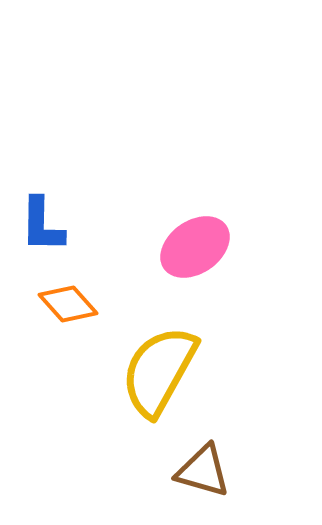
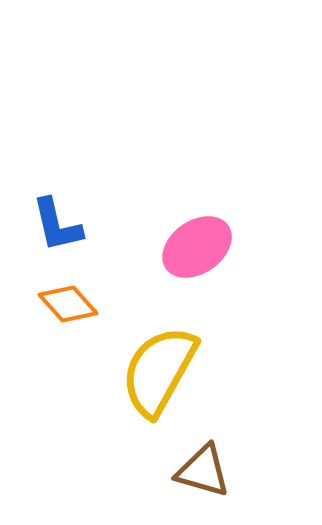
blue L-shape: moved 15 px right; rotated 14 degrees counterclockwise
pink ellipse: moved 2 px right
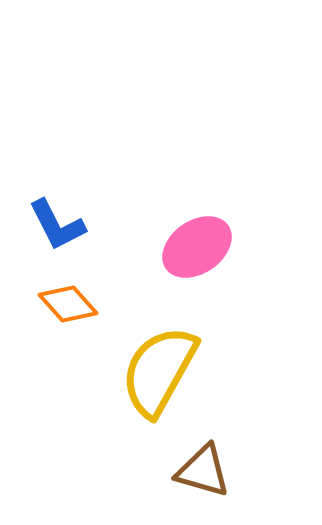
blue L-shape: rotated 14 degrees counterclockwise
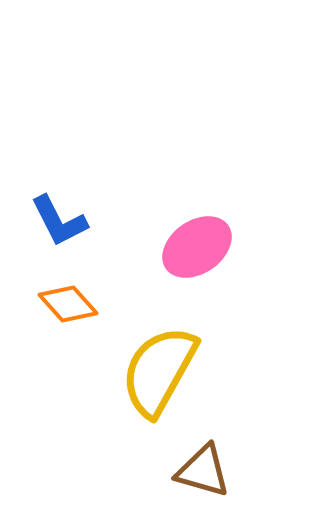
blue L-shape: moved 2 px right, 4 px up
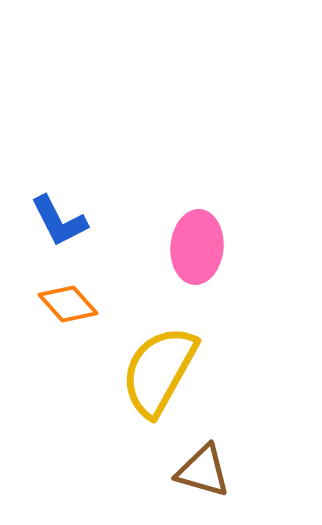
pink ellipse: rotated 50 degrees counterclockwise
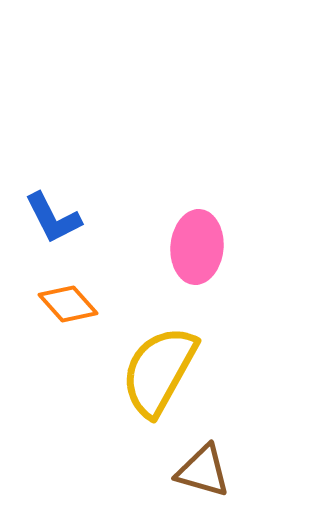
blue L-shape: moved 6 px left, 3 px up
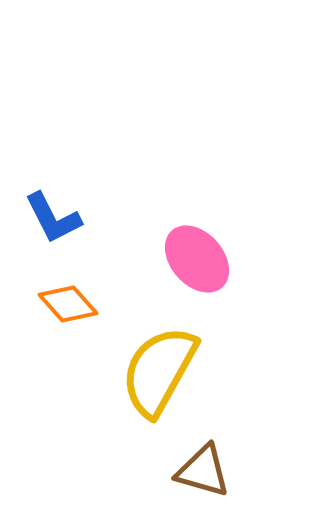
pink ellipse: moved 12 px down; rotated 46 degrees counterclockwise
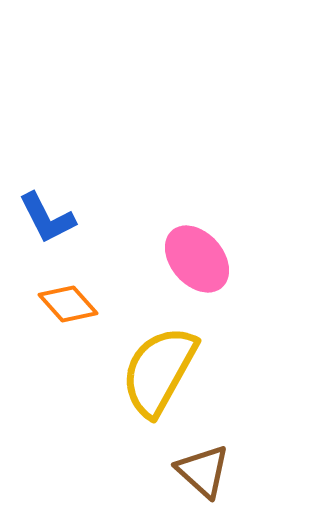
blue L-shape: moved 6 px left
brown triangle: rotated 26 degrees clockwise
